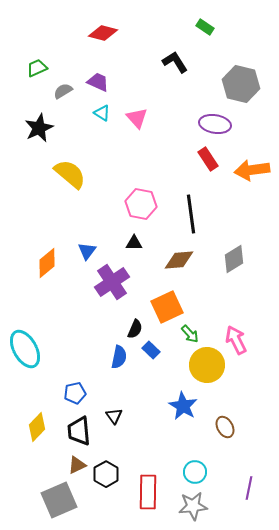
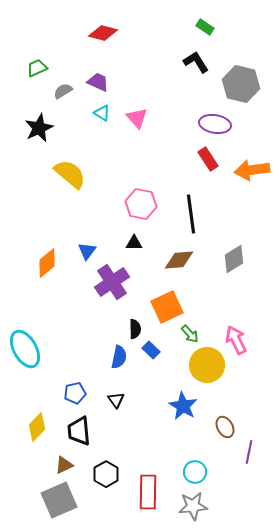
black L-shape at (175, 62): moved 21 px right
black semicircle at (135, 329): rotated 24 degrees counterclockwise
black triangle at (114, 416): moved 2 px right, 16 px up
brown triangle at (77, 465): moved 13 px left
purple line at (249, 488): moved 36 px up
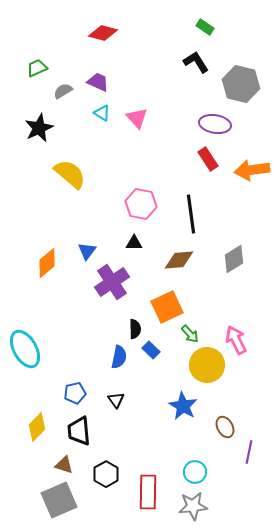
brown triangle at (64, 465): rotated 42 degrees clockwise
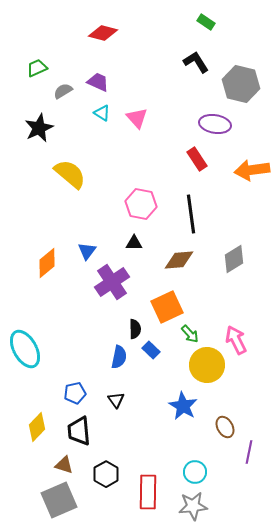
green rectangle at (205, 27): moved 1 px right, 5 px up
red rectangle at (208, 159): moved 11 px left
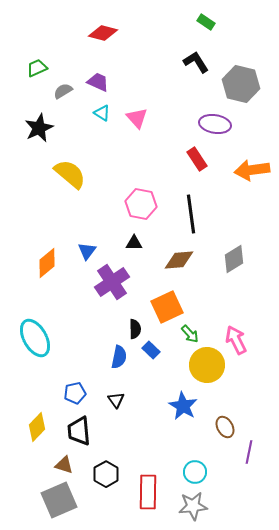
cyan ellipse at (25, 349): moved 10 px right, 11 px up
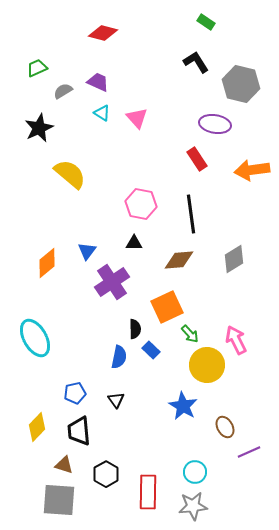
purple line at (249, 452): rotated 55 degrees clockwise
gray square at (59, 500): rotated 27 degrees clockwise
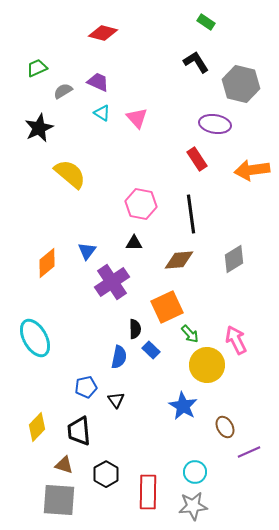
blue pentagon at (75, 393): moved 11 px right, 6 px up
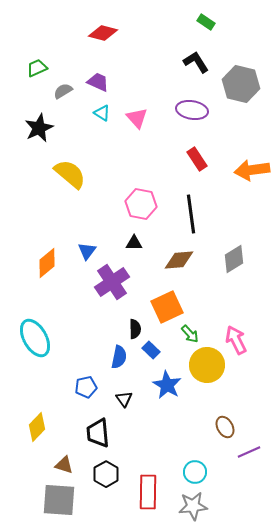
purple ellipse at (215, 124): moved 23 px left, 14 px up
black triangle at (116, 400): moved 8 px right, 1 px up
blue star at (183, 406): moved 16 px left, 21 px up
black trapezoid at (79, 431): moved 19 px right, 2 px down
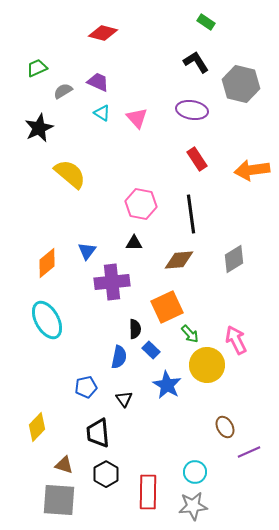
purple cross at (112, 282): rotated 28 degrees clockwise
cyan ellipse at (35, 338): moved 12 px right, 18 px up
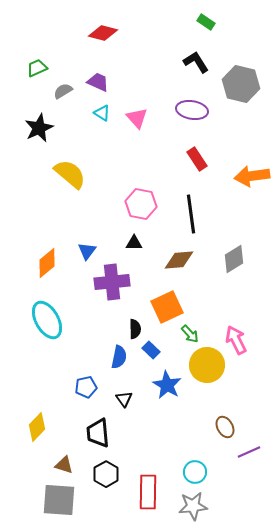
orange arrow at (252, 170): moved 6 px down
